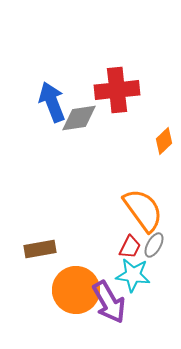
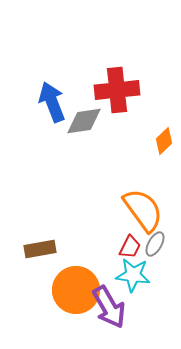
gray diamond: moved 5 px right, 3 px down
gray ellipse: moved 1 px right, 1 px up
purple arrow: moved 5 px down
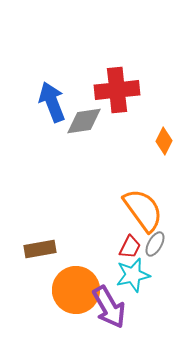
orange diamond: rotated 20 degrees counterclockwise
cyan star: rotated 20 degrees counterclockwise
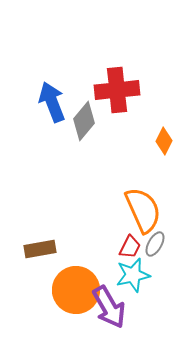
gray diamond: rotated 42 degrees counterclockwise
orange semicircle: rotated 12 degrees clockwise
